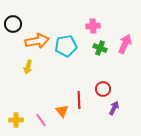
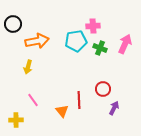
cyan pentagon: moved 10 px right, 5 px up
pink line: moved 8 px left, 20 px up
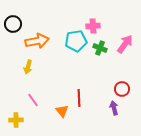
pink arrow: rotated 12 degrees clockwise
red circle: moved 19 px right
red line: moved 2 px up
purple arrow: rotated 40 degrees counterclockwise
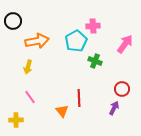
black circle: moved 3 px up
cyan pentagon: rotated 20 degrees counterclockwise
green cross: moved 5 px left, 13 px down
pink line: moved 3 px left, 3 px up
purple arrow: rotated 40 degrees clockwise
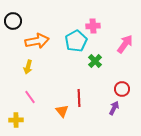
green cross: rotated 24 degrees clockwise
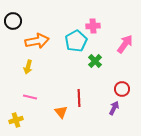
pink line: rotated 40 degrees counterclockwise
orange triangle: moved 1 px left, 1 px down
yellow cross: rotated 16 degrees counterclockwise
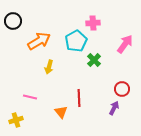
pink cross: moved 3 px up
orange arrow: moved 2 px right; rotated 20 degrees counterclockwise
green cross: moved 1 px left, 1 px up
yellow arrow: moved 21 px right
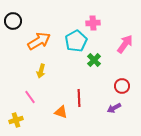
yellow arrow: moved 8 px left, 4 px down
red circle: moved 3 px up
pink line: rotated 40 degrees clockwise
purple arrow: rotated 144 degrees counterclockwise
orange triangle: rotated 32 degrees counterclockwise
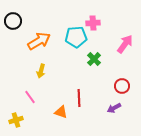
cyan pentagon: moved 4 px up; rotated 25 degrees clockwise
green cross: moved 1 px up
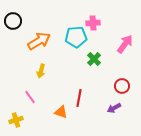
red line: rotated 12 degrees clockwise
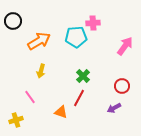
pink arrow: moved 2 px down
green cross: moved 11 px left, 17 px down
red line: rotated 18 degrees clockwise
